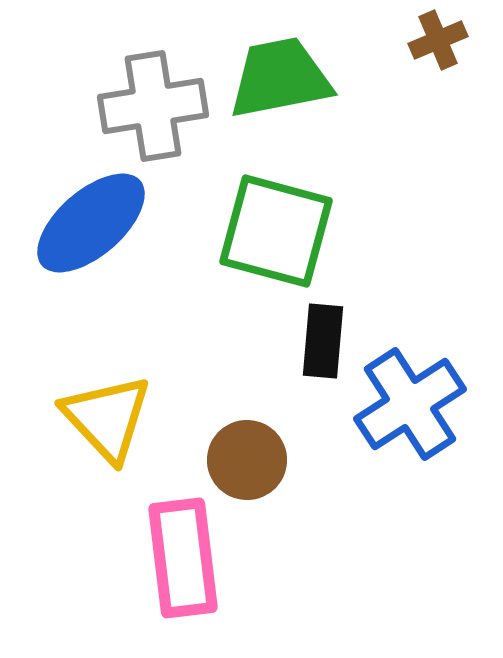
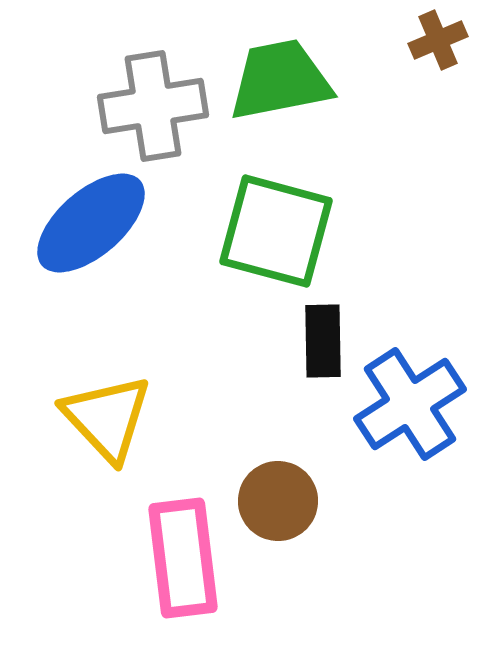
green trapezoid: moved 2 px down
black rectangle: rotated 6 degrees counterclockwise
brown circle: moved 31 px right, 41 px down
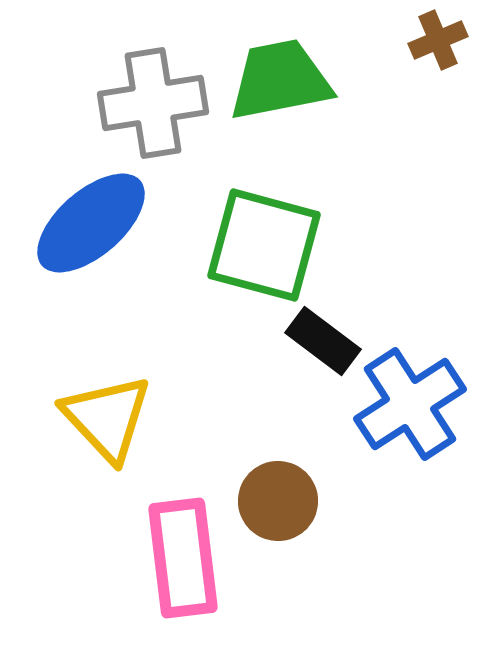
gray cross: moved 3 px up
green square: moved 12 px left, 14 px down
black rectangle: rotated 52 degrees counterclockwise
